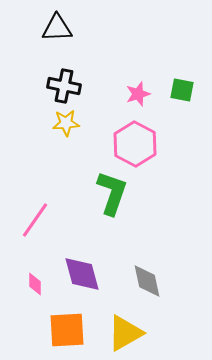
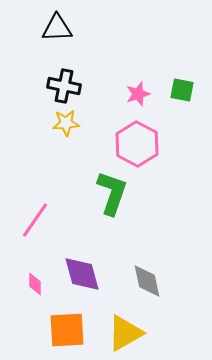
pink hexagon: moved 2 px right
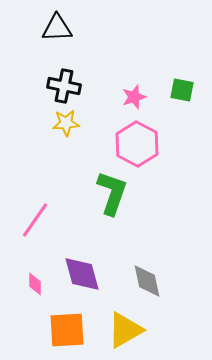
pink star: moved 4 px left, 3 px down
yellow triangle: moved 3 px up
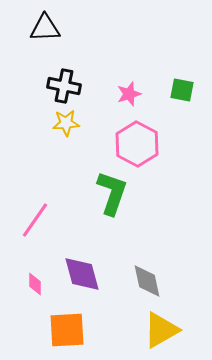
black triangle: moved 12 px left
pink star: moved 5 px left, 3 px up
yellow triangle: moved 36 px right
